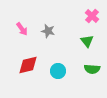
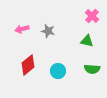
pink arrow: rotated 112 degrees clockwise
green triangle: rotated 40 degrees counterclockwise
red diamond: rotated 25 degrees counterclockwise
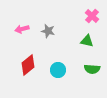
cyan circle: moved 1 px up
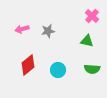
gray star: rotated 24 degrees counterclockwise
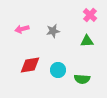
pink cross: moved 2 px left, 1 px up
gray star: moved 5 px right
green triangle: rotated 16 degrees counterclockwise
red diamond: moved 2 px right; rotated 30 degrees clockwise
green semicircle: moved 10 px left, 10 px down
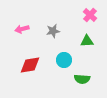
cyan circle: moved 6 px right, 10 px up
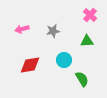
green semicircle: rotated 126 degrees counterclockwise
